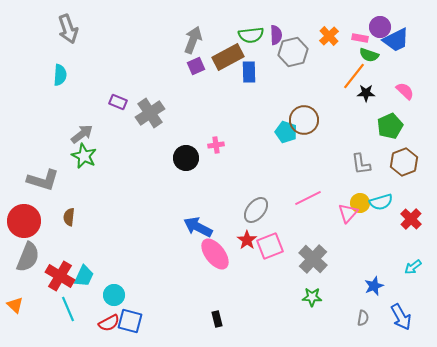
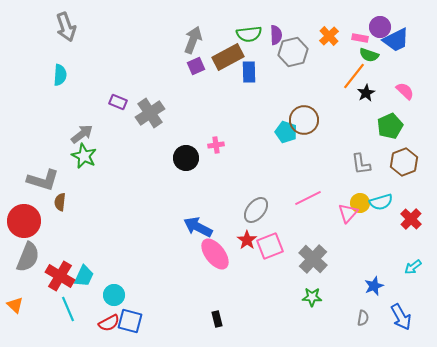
gray arrow at (68, 29): moved 2 px left, 2 px up
green semicircle at (251, 35): moved 2 px left, 1 px up
black star at (366, 93): rotated 30 degrees counterclockwise
brown semicircle at (69, 217): moved 9 px left, 15 px up
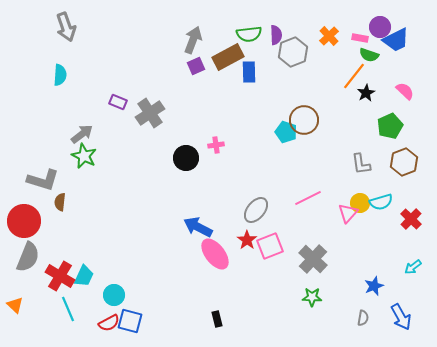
gray hexagon at (293, 52): rotated 8 degrees counterclockwise
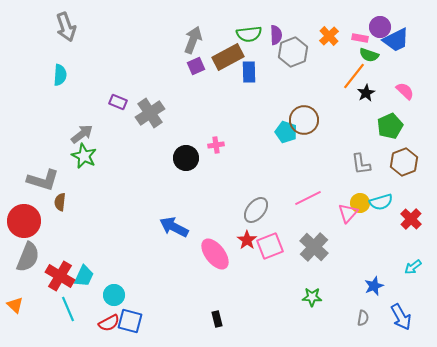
blue arrow at (198, 227): moved 24 px left
gray cross at (313, 259): moved 1 px right, 12 px up
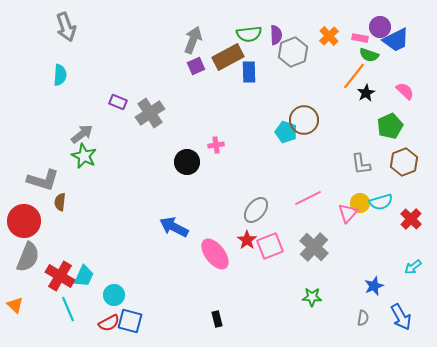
black circle at (186, 158): moved 1 px right, 4 px down
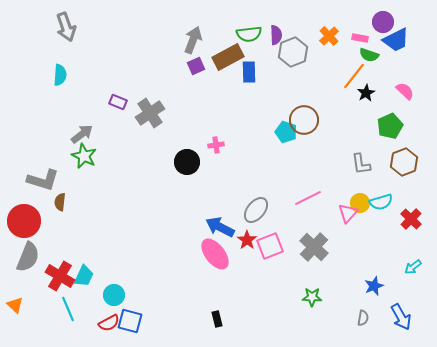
purple circle at (380, 27): moved 3 px right, 5 px up
blue arrow at (174, 227): moved 46 px right
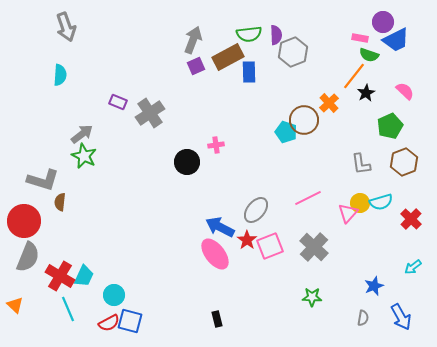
orange cross at (329, 36): moved 67 px down
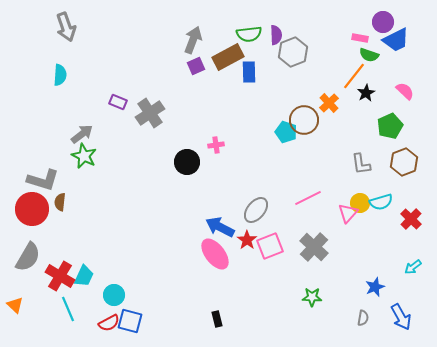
red circle at (24, 221): moved 8 px right, 12 px up
gray semicircle at (28, 257): rotated 8 degrees clockwise
blue star at (374, 286): moved 1 px right, 1 px down
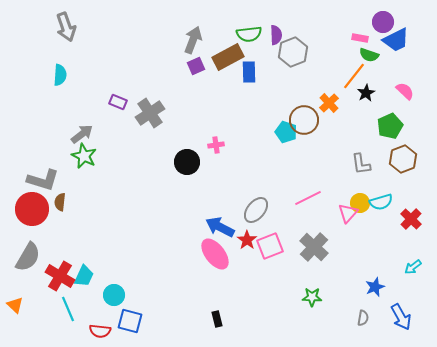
brown hexagon at (404, 162): moved 1 px left, 3 px up
red semicircle at (109, 323): moved 9 px left, 8 px down; rotated 35 degrees clockwise
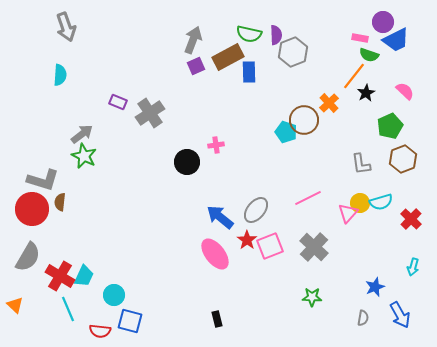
green semicircle at (249, 34): rotated 20 degrees clockwise
blue arrow at (220, 227): moved 10 px up; rotated 12 degrees clockwise
cyan arrow at (413, 267): rotated 36 degrees counterclockwise
blue arrow at (401, 317): moved 1 px left, 2 px up
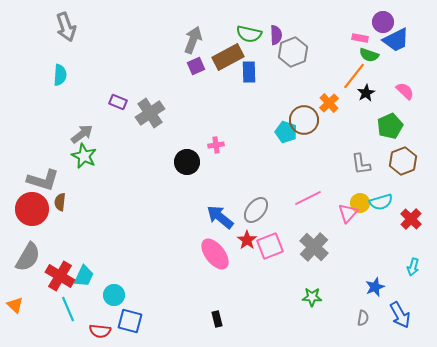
brown hexagon at (403, 159): moved 2 px down
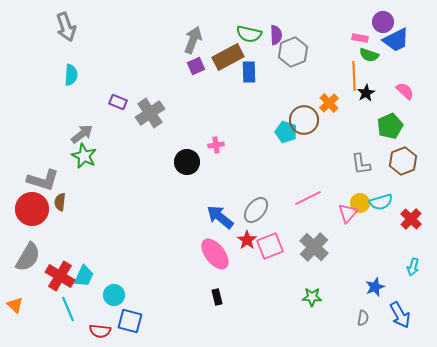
cyan semicircle at (60, 75): moved 11 px right
orange line at (354, 76): rotated 40 degrees counterclockwise
black rectangle at (217, 319): moved 22 px up
